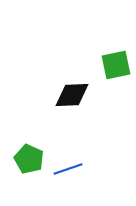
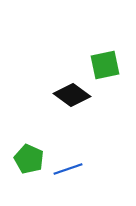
green square: moved 11 px left
black diamond: rotated 39 degrees clockwise
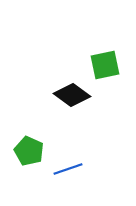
green pentagon: moved 8 px up
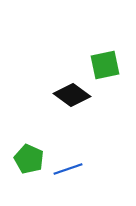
green pentagon: moved 8 px down
